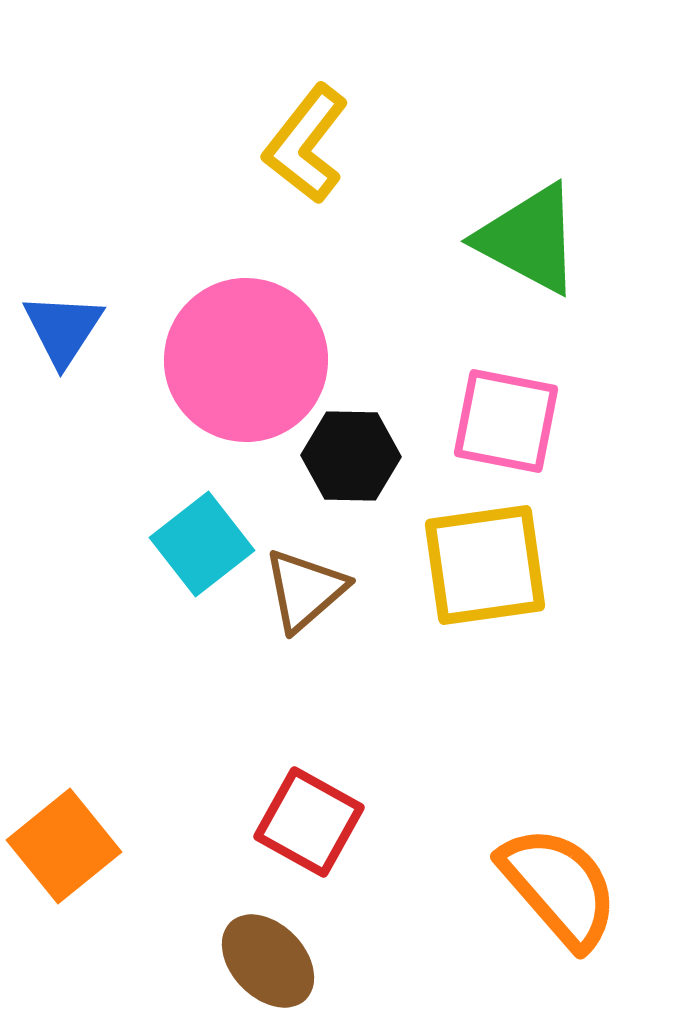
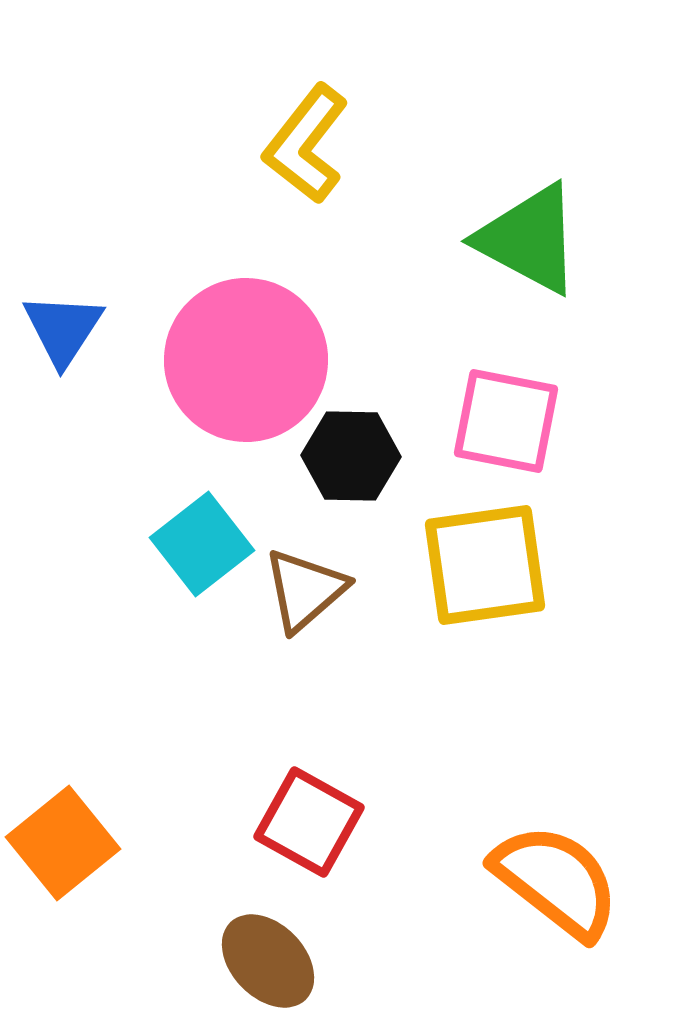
orange square: moved 1 px left, 3 px up
orange semicircle: moved 3 px left, 6 px up; rotated 11 degrees counterclockwise
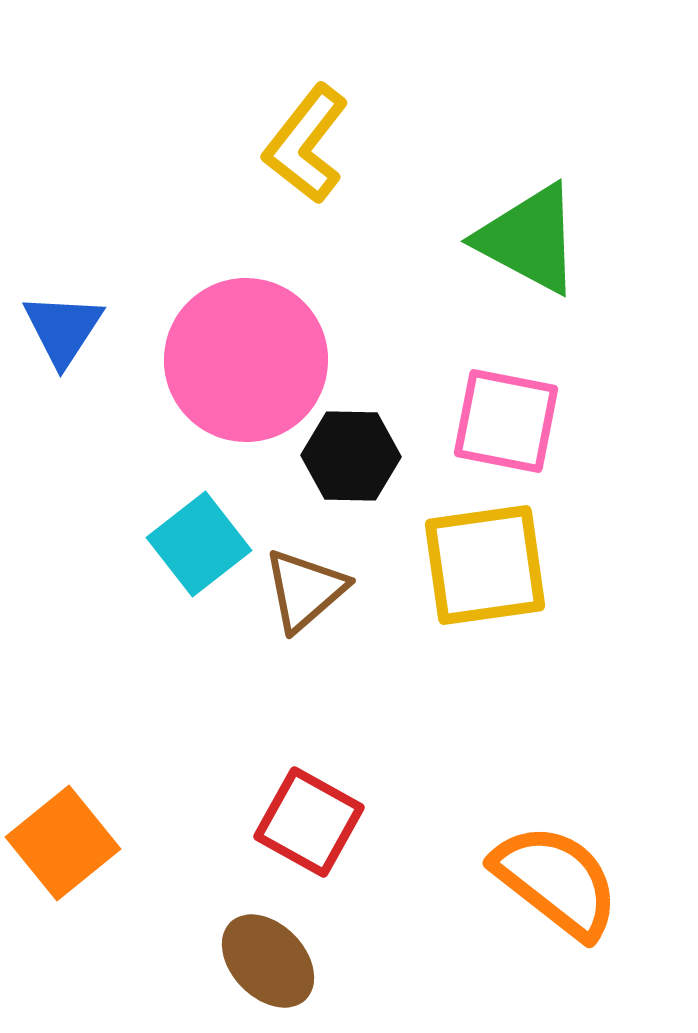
cyan square: moved 3 px left
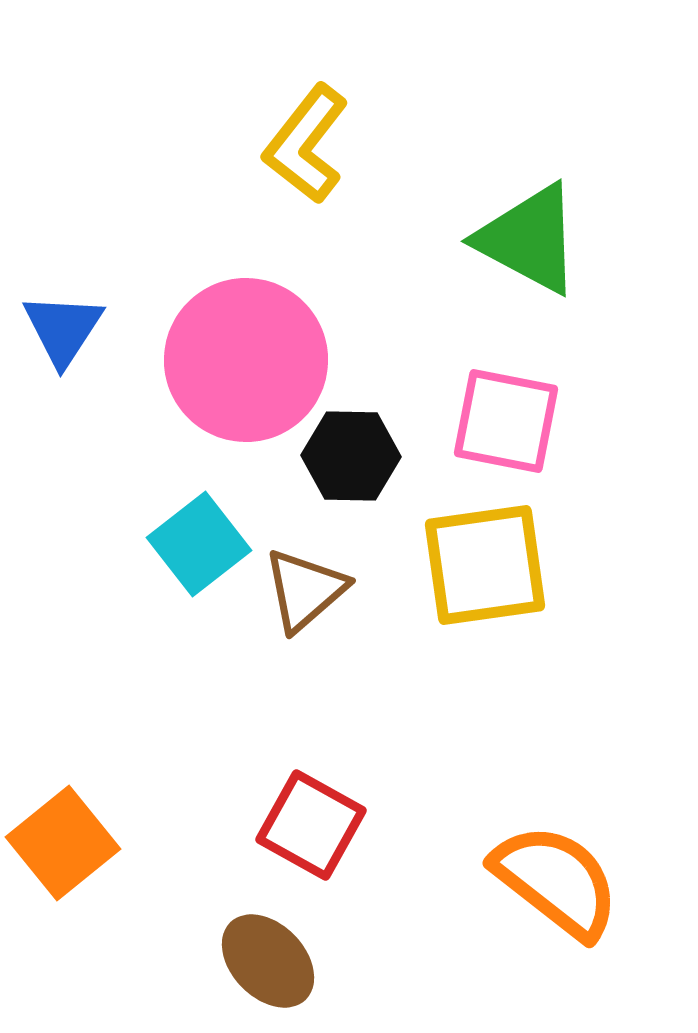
red square: moved 2 px right, 3 px down
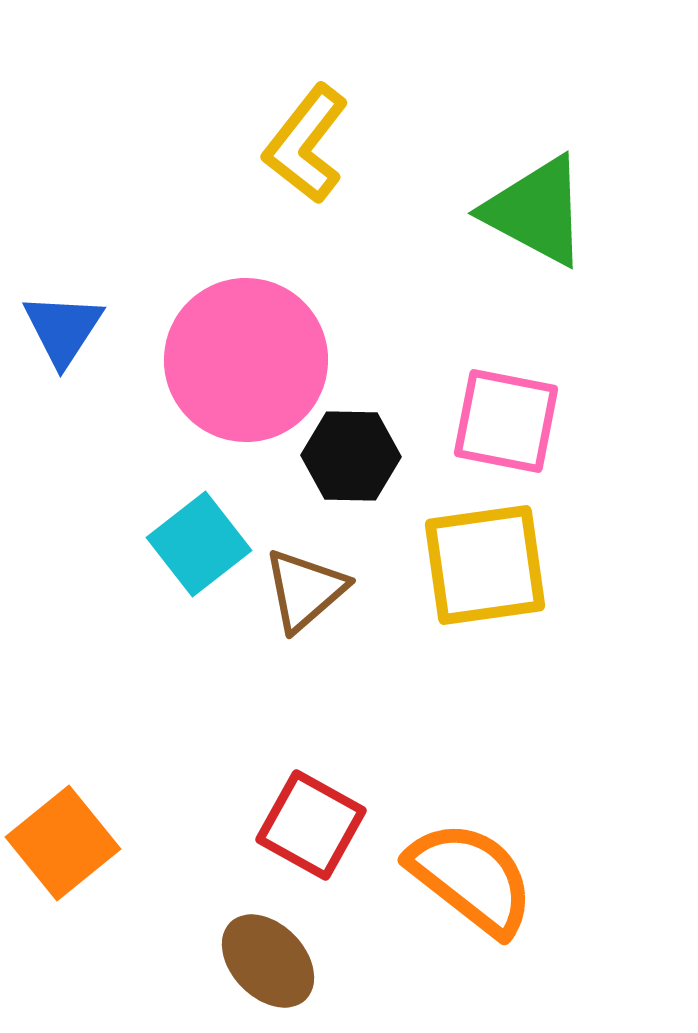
green triangle: moved 7 px right, 28 px up
orange semicircle: moved 85 px left, 3 px up
